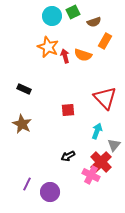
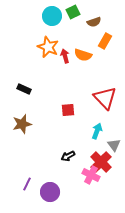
brown star: rotated 30 degrees clockwise
gray triangle: rotated 16 degrees counterclockwise
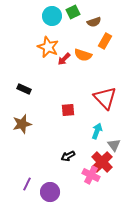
red arrow: moved 1 px left, 3 px down; rotated 120 degrees counterclockwise
red cross: moved 1 px right
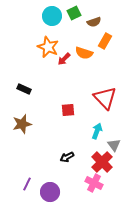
green square: moved 1 px right, 1 px down
orange semicircle: moved 1 px right, 2 px up
black arrow: moved 1 px left, 1 px down
pink cross: moved 3 px right, 8 px down
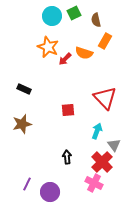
brown semicircle: moved 2 px right, 2 px up; rotated 96 degrees clockwise
red arrow: moved 1 px right
black arrow: rotated 112 degrees clockwise
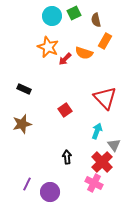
red square: moved 3 px left; rotated 32 degrees counterclockwise
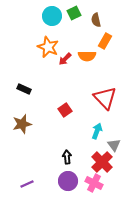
orange semicircle: moved 3 px right, 3 px down; rotated 18 degrees counterclockwise
purple line: rotated 40 degrees clockwise
purple circle: moved 18 px right, 11 px up
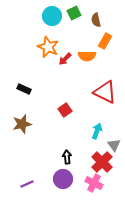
red triangle: moved 6 px up; rotated 20 degrees counterclockwise
purple circle: moved 5 px left, 2 px up
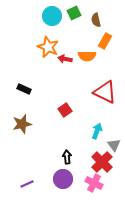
red arrow: rotated 56 degrees clockwise
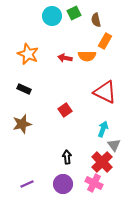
orange star: moved 20 px left, 7 px down
red arrow: moved 1 px up
cyan arrow: moved 6 px right, 2 px up
purple circle: moved 5 px down
